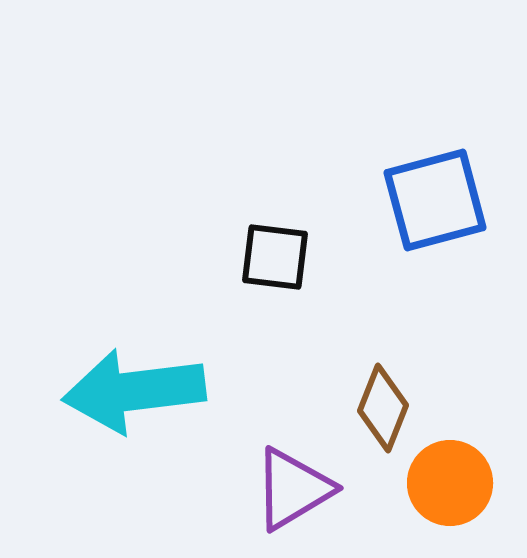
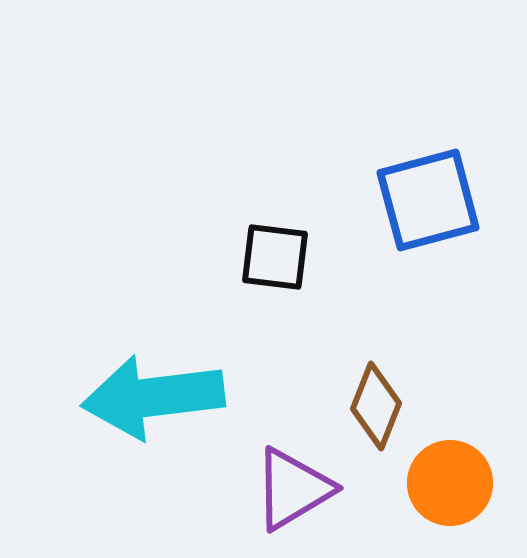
blue square: moved 7 px left
cyan arrow: moved 19 px right, 6 px down
brown diamond: moved 7 px left, 2 px up
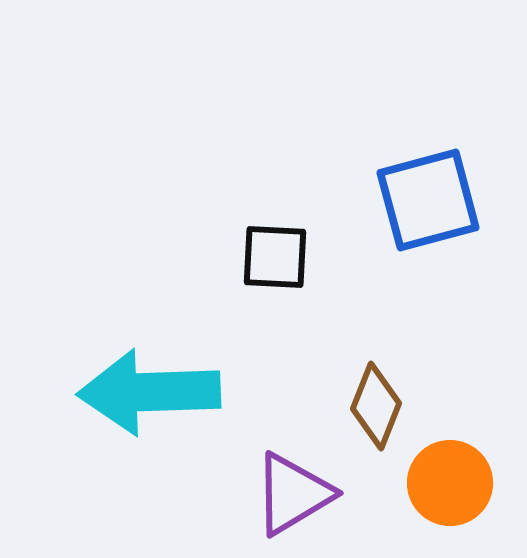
black square: rotated 4 degrees counterclockwise
cyan arrow: moved 4 px left, 5 px up; rotated 5 degrees clockwise
purple triangle: moved 5 px down
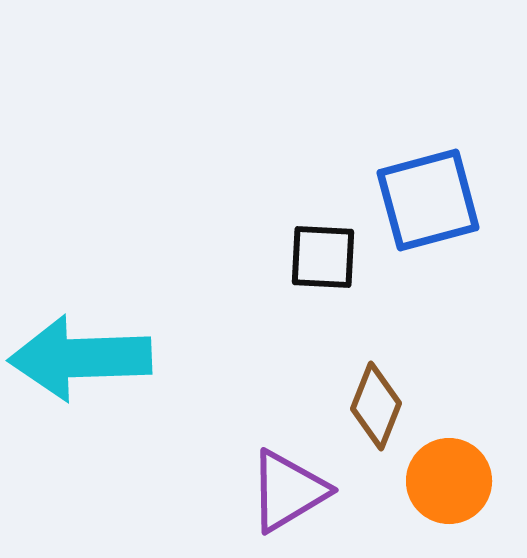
black square: moved 48 px right
cyan arrow: moved 69 px left, 34 px up
orange circle: moved 1 px left, 2 px up
purple triangle: moved 5 px left, 3 px up
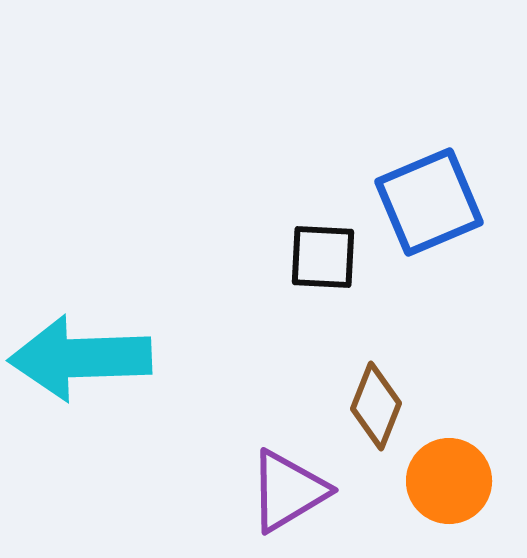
blue square: moved 1 px right, 2 px down; rotated 8 degrees counterclockwise
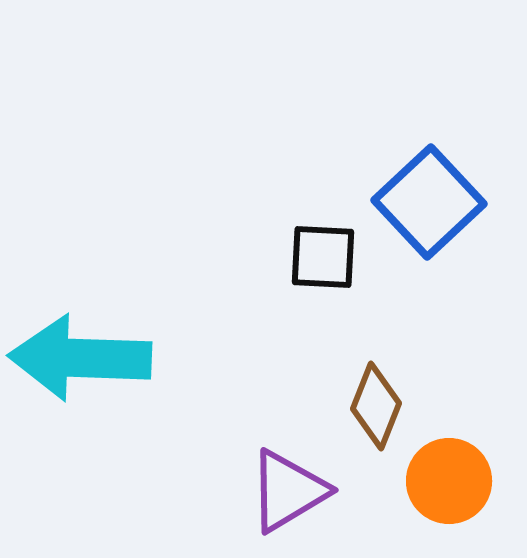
blue square: rotated 20 degrees counterclockwise
cyan arrow: rotated 4 degrees clockwise
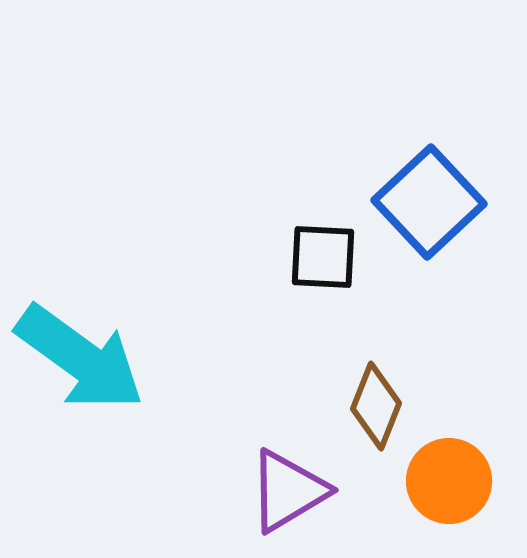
cyan arrow: rotated 146 degrees counterclockwise
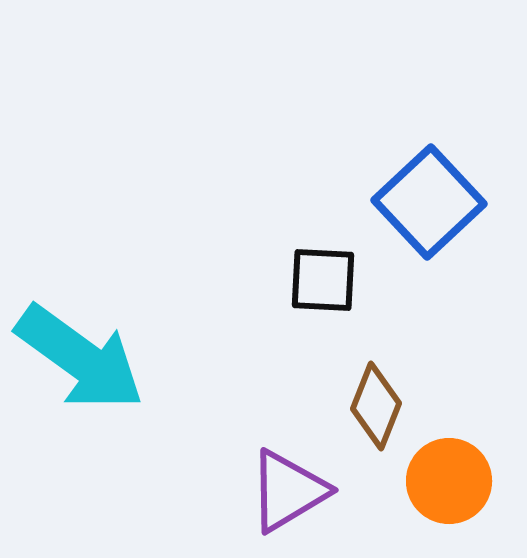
black square: moved 23 px down
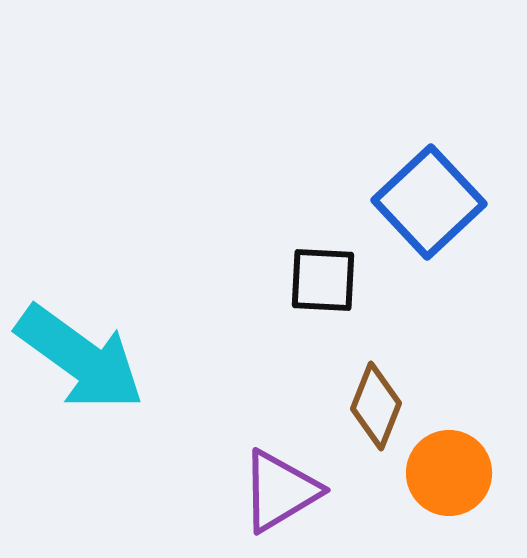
orange circle: moved 8 px up
purple triangle: moved 8 px left
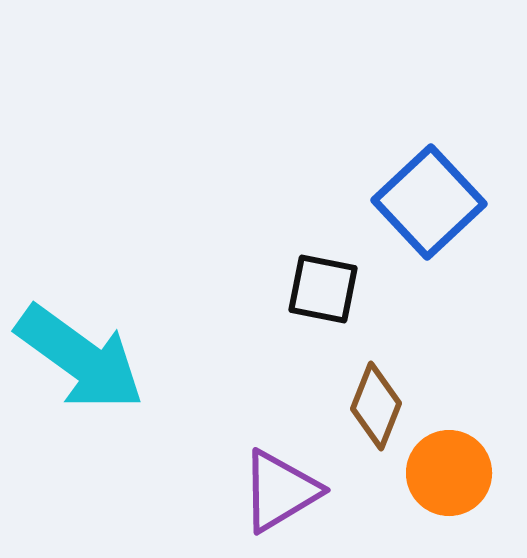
black square: moved 9 px down; rotated 8 degrees clockwise
